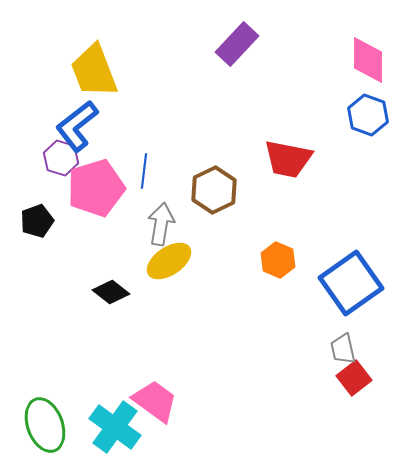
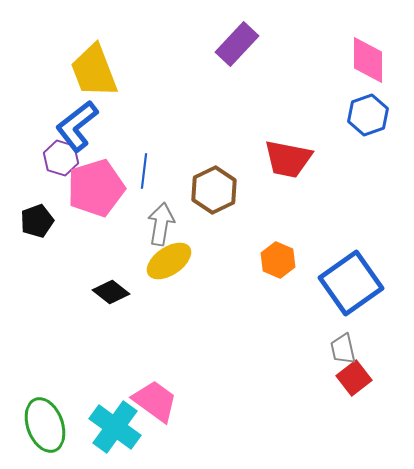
blue hexagon: rotated 21 degrees clockwise
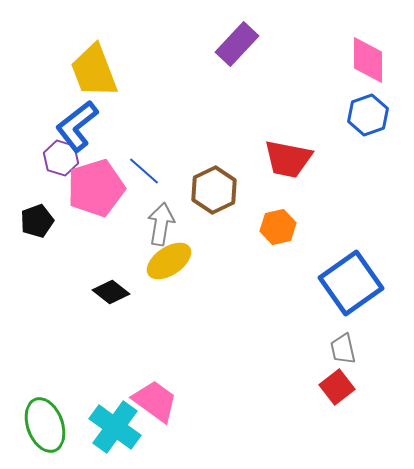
blue line: rotated 56 degrees counterclockwise
orange hexagon: moved 33 px up; rotated 24 degrees clockwise
red square: moved 17 px left, 9 px down
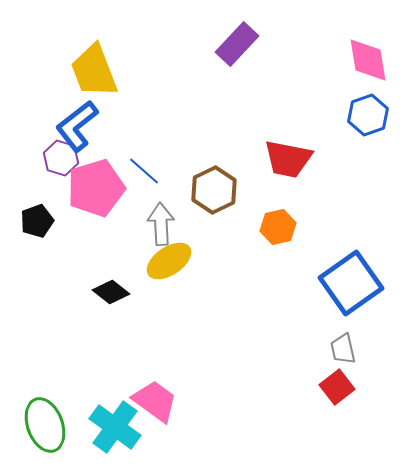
pink diamond: rotated 9 degrees counterclockwise
gray arrow: rotated 12 degrees counterclockwise
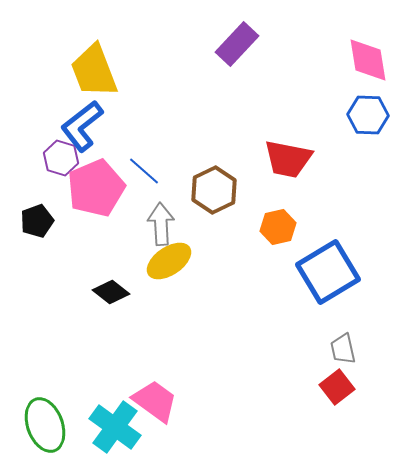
blue hexagon: rotated 21 degrees clockwise
blue L-shape: moved 5 px right
pink pentagon: rotated 6 degrees counterclockwise
blue square: moved 23 px left, 11 px up; rotated 4 degrees clockwise
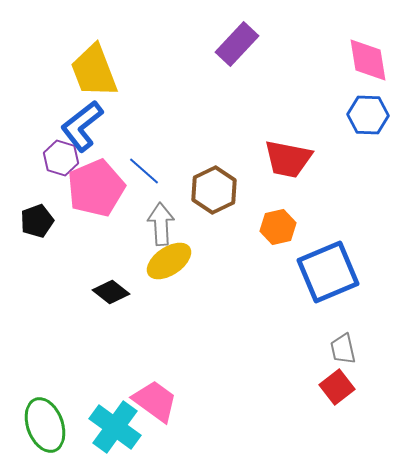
blue square: rotated 8 degrees clockwise
